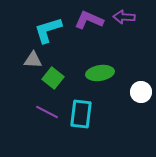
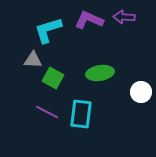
green square: rotated 10 degrees counterclockwise
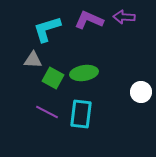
cyan L-shape: moved 1 px left, 1 px up
green ellipse: moved 16 px left
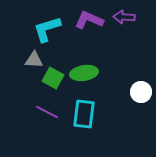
gray triangle: moved 1 px right
cyan rectangle: moved 3 px right
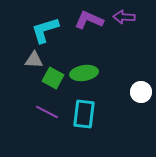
cyan L-shape: moved 2 px left, 1 px down
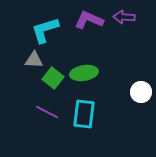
green square: rotated 10 degrees clockwise
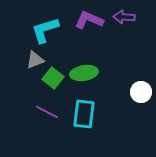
gray triangle: moved 1 px right; rotated 24 degrees counterclockwise
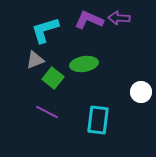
purple arrow: moved 5 px left, 1 px down
green ellipse: moved 9 px up
cyan rectangle: moved 14 px right, 6 px down
